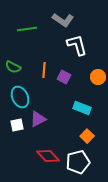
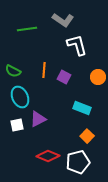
green semicircle: moved 4 px down
red diamond: rotated 25 degrees counterclockwise
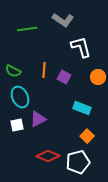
white L-shape: moved 4 px right, 2 px down
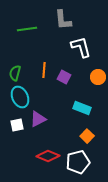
gray L-shape: rotated 50 degrees clockwise
green semicircle: moved 2 px right, 2 px down; rotated 77 degrees clockwise
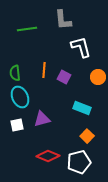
green semicircle: rotated 21 degrees counterclockwise
purple triangle: moved 4 px right; rotated 12 degrees clockwise
white pentagon: moved 1 px right
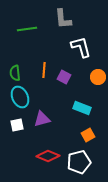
gray L-shape: moved 1 px up
orange square: moved 1 px right, 1 px up; rotated 16 degrees clockwise
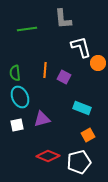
orange line: moved 1 px right
orange circle: moved 14 px up
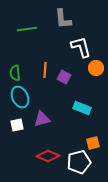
orange circle: moved 2 px left, 5 px down
orange square: moved 5 px right, 8 px down; rotated 16 degrees clockwise
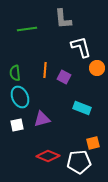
orange circle: moved 1 px right
white pentagon: rotated 10 degrees clockwise
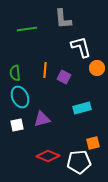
cyan rectangle: rotated 36 degrees counterclockwise
